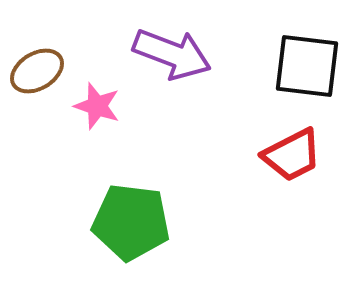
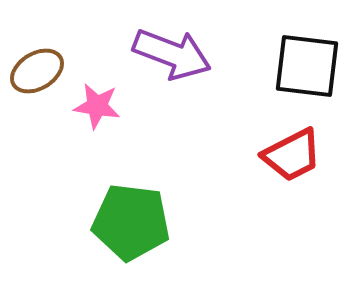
pink star: rotated 9 degrees counterclockwise
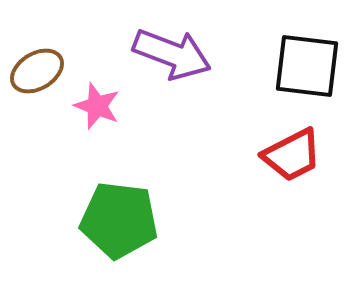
pink star: rotated 12 degrees clockwise
green pentagon: moved 12 px left, 2 px up
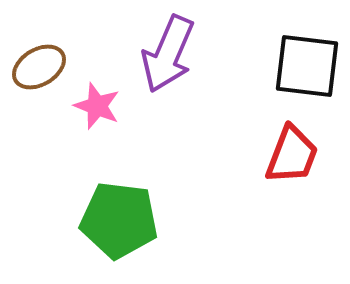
purple arrow: moved 4 px left; rotated 92 degrees clockwise
brown ellipse: moved 2 px right, 4 px up
red trapezoid: rotated 42 degrees counterclockwise
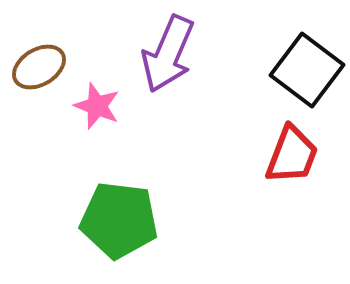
black square: moved 4 px down; rotated 30 degrees clockwise
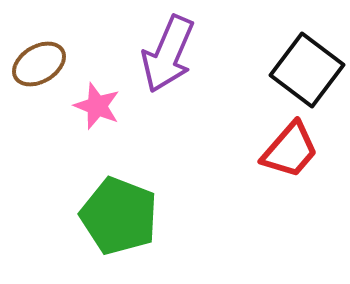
brown ellipse: moved 3 px up
red trapezoid: moved 2 px left, 5 px up; rotated 20 degrees clockwise
green pentagon: moved 4 px up; rotated 14 degrees clockwise
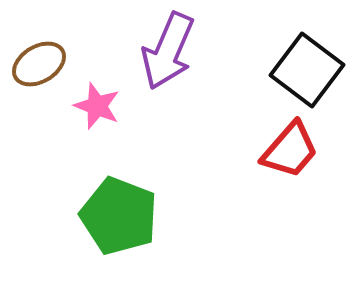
purple arrow: moved 3 px up
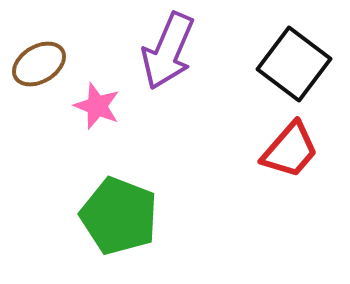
black square: moved 13 px left, 6 px up
